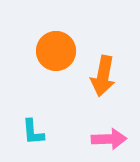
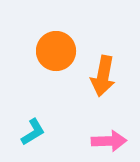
cyan L-shape: rotated 116 degrees counterclockwise
pink arrow: moved 2 px down
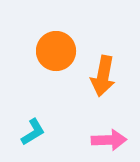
pink arrow: moved 1 px up
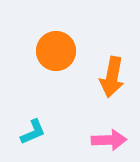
orange arrow: moved 9 px right, 1 px down
cyan L-shape: rotated 8 degrees clockwise
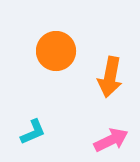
orange arrow: moved 2 px left
pink arrow: moved 2 px right; rotated 24 degrees counterclockwise
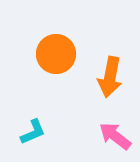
orange circle: moved 3 px down
pink arrow: moved 4 px right, 4 px up; rotated 116 degrees counterclockwise
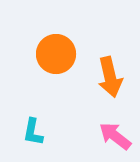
orange arrow: rotated 24 degrees counterclockwise
cyan L-shape: rotated 124 degrees clockwise
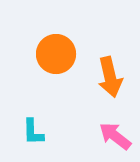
cyan L-shape: rotated 12 degrees counterclockwise
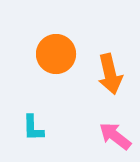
orange arrow: moved 3 px up
cyan L-shape: moved 4 px up
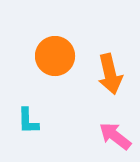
orange circle: moved 1 px left, 2 px down
cyan L-shape: moved 5 px left, 7 px up
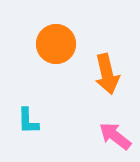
orange circle: moved 1 px right, 12 px up
orange arrow: moved 3 px left
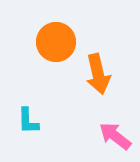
orange circle: moved 2 px up
orange arrow: moved 9 px left
